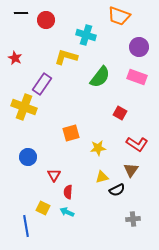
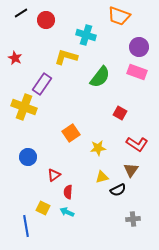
black line: rotated 32 degrees counterclockwise
pink rectangle: moved 5 px up
orange square: rotated 18 degrees counterclockwise
red triangle: rotated 24 degrees clockwise
black semicircle: moved 1 px right
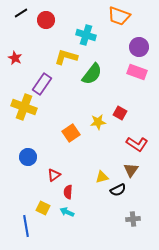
green semicircle: moved 8 px left, 3 px up
yellow star: moved 26 px up
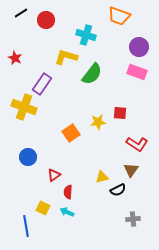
red square: rotated 24 degrees counterclockwise
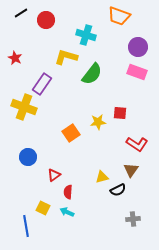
purple circle: moved 1 px left
